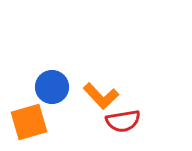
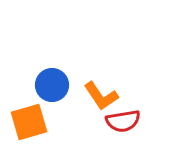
blue circle: moved 2 px up
orange L-shape: rotated 9 degrees clockwise
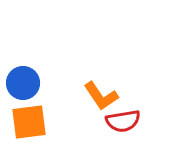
blue circle: moved 29 px left, 2 px up
orange square: rotated 9 degrees clockwise
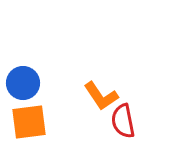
red semicircle: rotated 88 degrees clockwise
